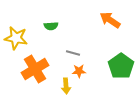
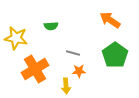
green pentagon: moved 6 px left, 11 px up
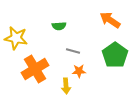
green semicircle: moved 8 px right
gray line: moved 2 px up
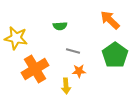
orange arrow: rotated 10 degrees clockwise
green semicircle: moved 1 px right
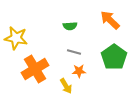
green semicircle: moved 10 px right
gray line: moved 1 px right, 1 px down
green pentagon: moved 1 px left, 2 px down
yellow arrow: rotated 28 degrees counterclockwise
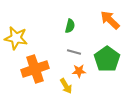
green semicircle: rotated 72 degrees counterclockwise
green pentagon: moved 7 px left, 2 px down
orange cross: rotated 12 degrees clockwise
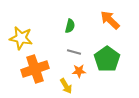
yellow star: moved 5 px right
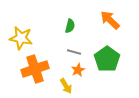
orange star: moved 1 px left, 1 px up; rotated 24 degrees counterclockwise
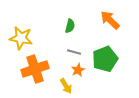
green pentagon: moved 2 px left; rotated 15 degrees clockwise
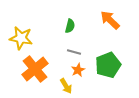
green pentagon: moved 3 px right, 6 px down
orange cross: rotated 20 degrees counterclockwise
